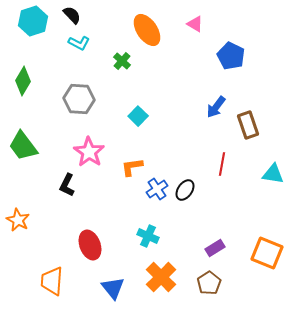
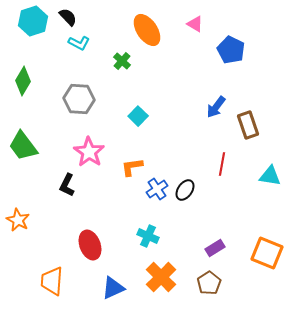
black semicircle: moved 4 px left, 2 px down
blue pentagon: moved 6 px up
cyan triangle: moved 3 px left, 2 px down
blue triangle: rotated 45 degrees clockwise
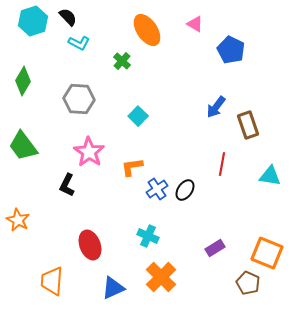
brown pentagon: moved 39 px right; rotated 15 degrees counterclockwise
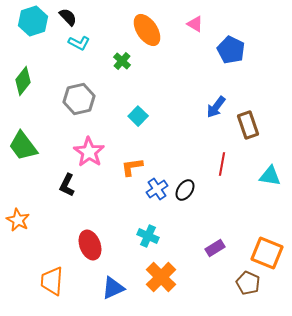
green diamond: rotated 8 degrees clockwise
gray hexagon: rotated 16 degrees counterclockwise
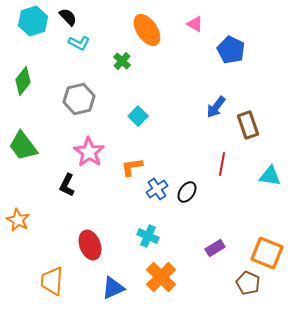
black ellipse: moved 2 px right, 2 px down
